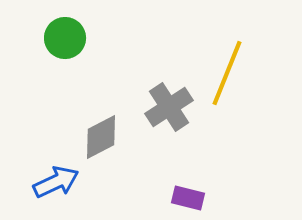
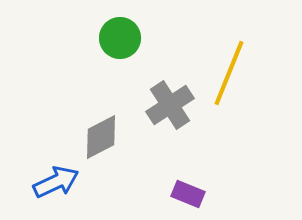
green circle: moved 55 px right
yellow line: moved 2 px right
gray cross: moved 1 px right, 2 px up
purple rectangle: moved 4 px up; rotated 8 degrees clockwise
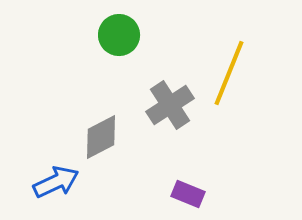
green circle: moved 1 px left, 3 px up
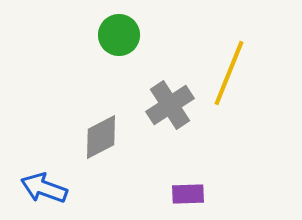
blue arrow: moved 12 px left, 6 px down; rotated 135 degrees counterclockwise
purple rectangle: rotated 24 degrees counterclockwise
